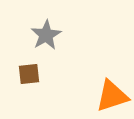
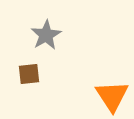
orange triangle: rotated 45 degrees counterclockwise
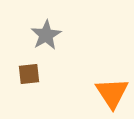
orange triangle: moved 3 px up
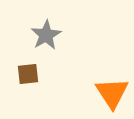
brown square: moved 1 px left
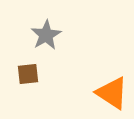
orange triangle: rotated 24 degrees counterclockwise
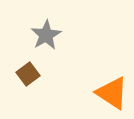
brown square: rotated 30 degrees counterclockwise
